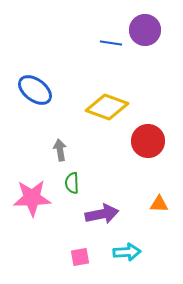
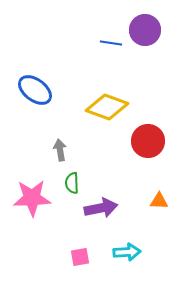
orange triangle: moved 3 px up
purple arrow: moved 1 px left, 6 px up
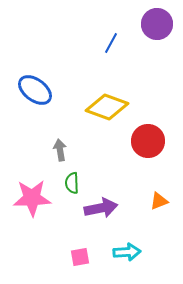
purple circle: moved 12 px right, 6 px up
blue line: rotated 70 degrees counterclockwise
orange triangle: rotated 24 degrees counterclockwise
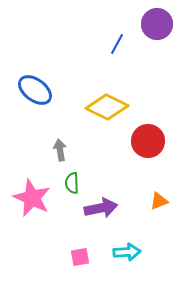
blue line: moved 6 px right, 1 px down
yellow diamond: rotated 6 degrees clockwise
pink star: rotated 27 degrees clockwise
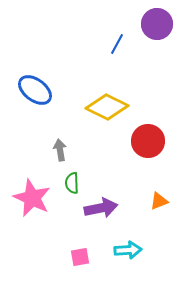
cyan arrow: moved 1 px right, 2 px up
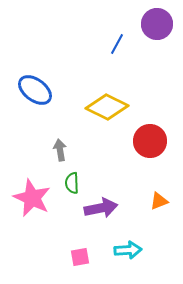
red circle: moved 2 px right
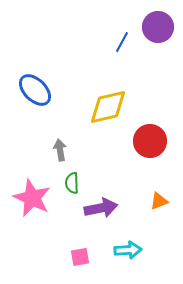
purple circle: moved 1 px right, 3 px down
blue line: moved 5 px right, 2 px up
blue ellipse: rotated 8 degrees clockwise
yellow diamond: moved 1 px right; rotated 39 degrees counterclockwise
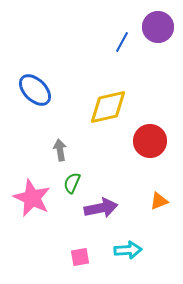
green semicircle: rotated 25 degrees clockwise
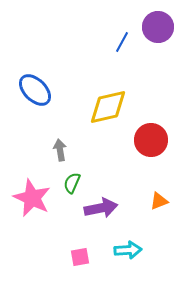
red circle: moved 1 px right, 1 px up
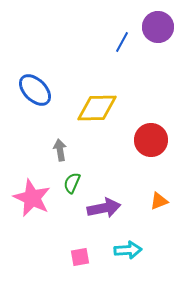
yellow diamond: moved 11 px left, 1 px down; rotated 12 degrees clockwise
purple arrow: moved 3 px right
